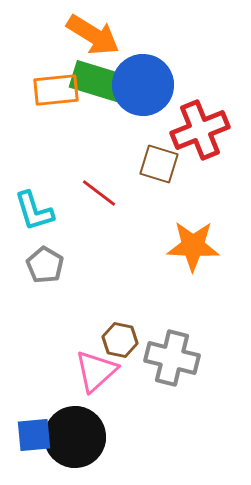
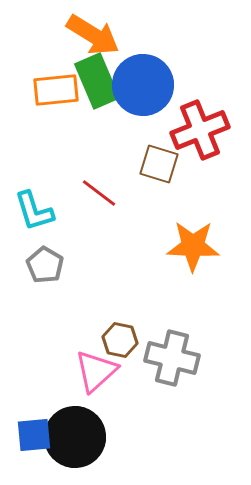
green rectangle: rotated 50 degrees clockwise
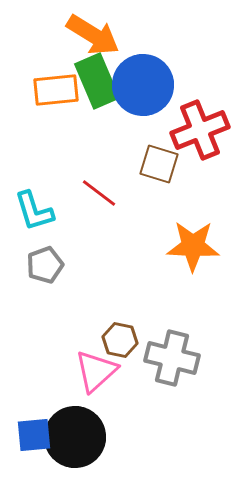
gray pentagon: rotated 21 degrees clockwise
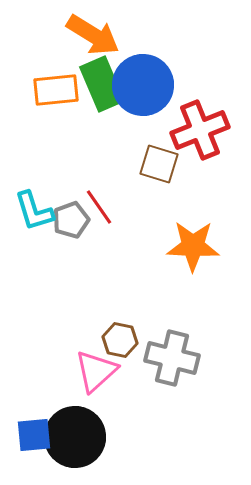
green rectangle: moved 5 px right, 3 px down
red line: moved 14 px down; rotated 18 degrees clockwise
gray pentagon: moved 26 px right, 45 px up
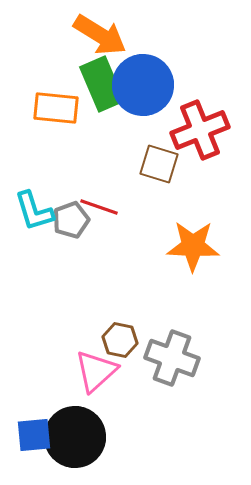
orange arrow: moved 7 px right
orange rectangle: moved 18 px down; rotated 12 degrees clockwise
red line: rotated 36 degrees counterclockwise
gray cross: rotated 6 degrees clockwise
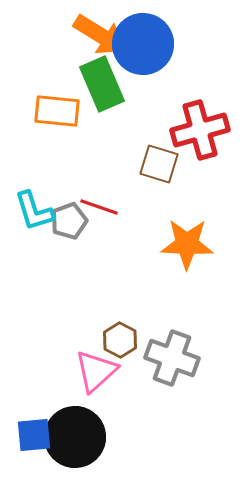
blue circle: moved 41 px up
orange rectangle: moved 1 px right, 3 px down
red cross: rotated 6 degrees clockwise
gray pentagon: moved 2 px left, 1 px down
orange star: moved 6 px left, 2 px up
brown hexagon: rotated 16 degrees clockwise
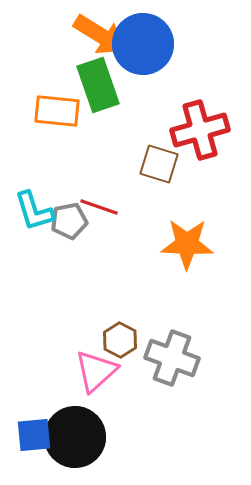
green rectangle: moved 4 px left, 1 px down; rotated 4 degrees clockwise
gray pentagon: rotated 9 degrees clockwise
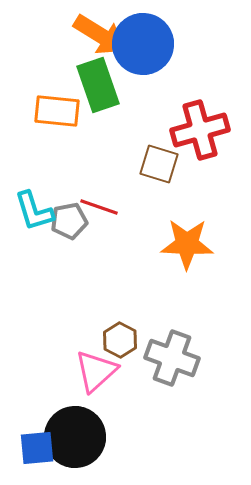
blue square: moved 3 px right, 13 px down
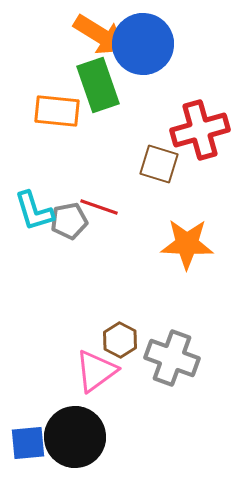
pink triangle: rotated 6 degrees clockwise
blue square: moved 9 px left, 5 px up
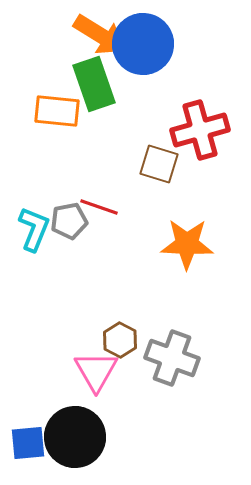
green rectangle: moved 4 px left, 1 px up
cyan L-shape: moved 18 px down; rotated 141 degrees counterclockwise
pink triangle: rotated 24 degrees counterclockwise
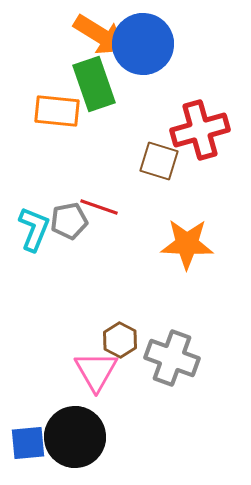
brown square: moved 3 px up
